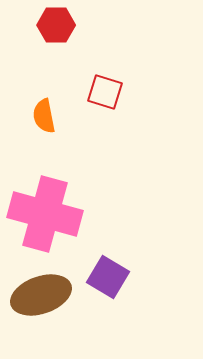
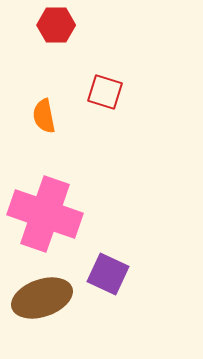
pink cross: rotated 4 degrees clockwise
purple square: moved 3 px up; rotated 6 degrees counterclockwise
brown ellipse: moved 1 px right, 3 px down
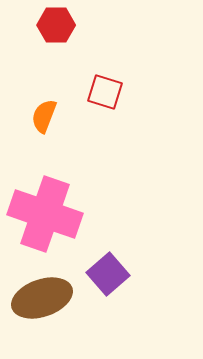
orange semicircle: rotated 32 degrees clockwise
purple square: rotated 24 degrees clockwise
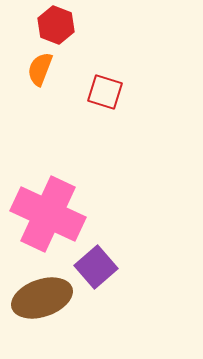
red hexagon: rotated 21 degrees clockwise
orange semicircle: moved 4 px left, 47 px up
pink cross: moved 3 px right; rotated 6 degrees clockwise
purple square: moved 12 px left, 7 px up
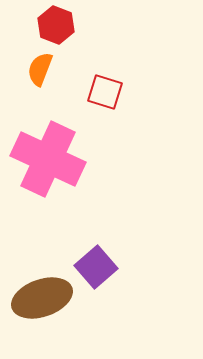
pink cross: moved 55 px up
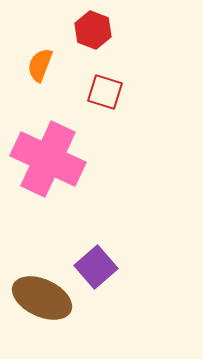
red hexagon: moved 37 px right, 5 px down
orange semicircle: moved 4 px up
brown ellipse: rotated 44 degrees clockwise
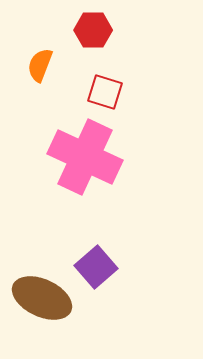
red hexagon: rotated 21 degrees counterclockwise
pink cross: moved 37 px right, 2 px up
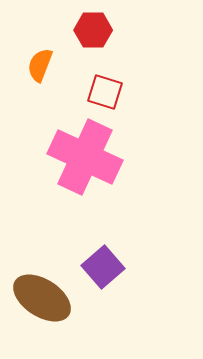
purple square: moved 7 px right
brown ellipse: rotated 8 degrees clockwise
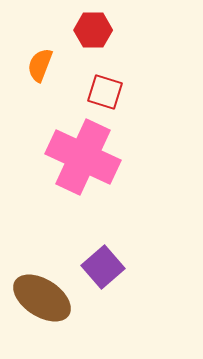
pink cross: moved 2 px left
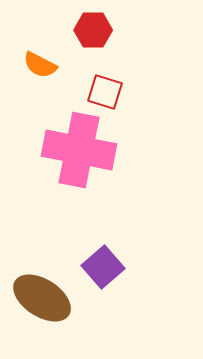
orange semicircle: rotated 84 degrees counterclockwise
pink cross: moved 4 px left, 7 px up; rotated 14 degrees counterclockwise
